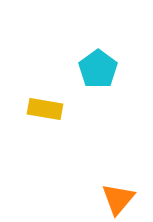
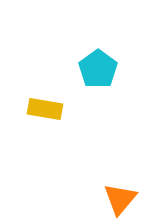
orange triangle: moved 2 px right
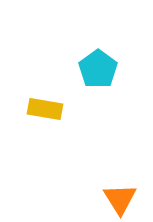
orange triangle: rotated 12 degrees counterclockwise
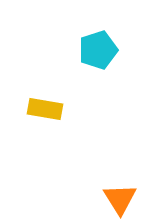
cyan pentagon: moved 19 px up; rotated 18 degrees clockwise
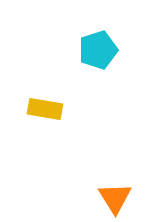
orange triangle: moved 5 px left, 1 px up
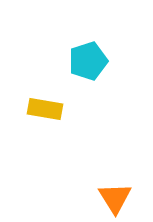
cyan pentagon: moved 10 px left, 11 px down
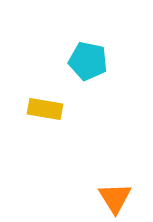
cyan pentagon: rotated 30 degrees clockwise
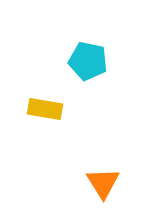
orange triangle: moved 12 px left, 15 px up
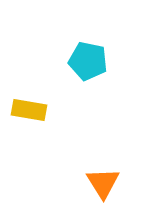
yellow rectangle: moved 16 px left, 1 px down
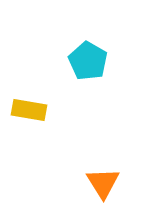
cyan pentagon: rotated 18 degrees clockwise
